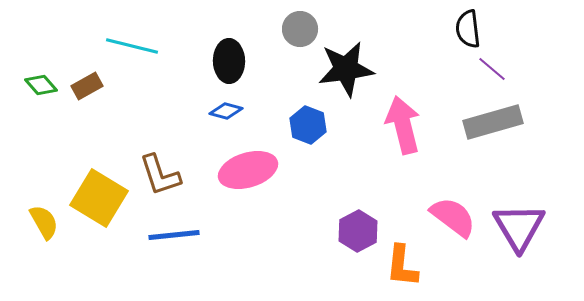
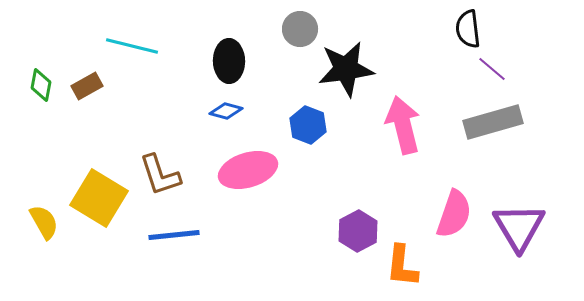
green diamond: rotated 52 degrees clockwise
pink semicircle: moved 1 px right, 3 px up; rotated 72 degrees clockwise
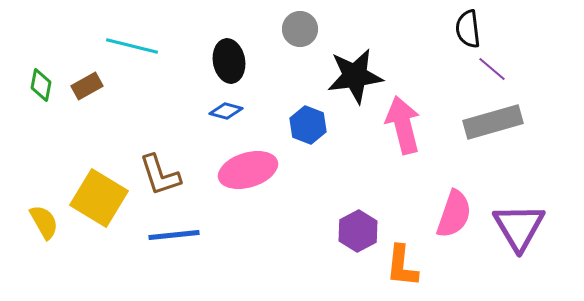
black ellipse: rotated 9 degrees counterclockwise
black star: moved 9 px right, 7 px down
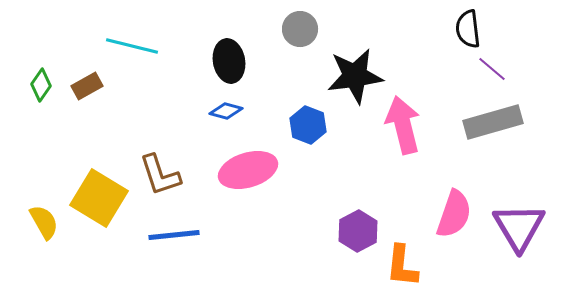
green diamond: rotated 24 degrees clockwise
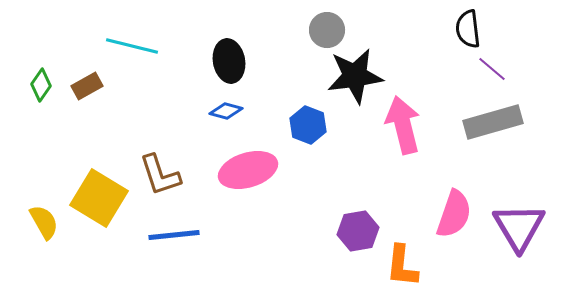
gray circle: moved 27 px right, 1 px down
purple hexagon: rotated 18 degrees clockwise
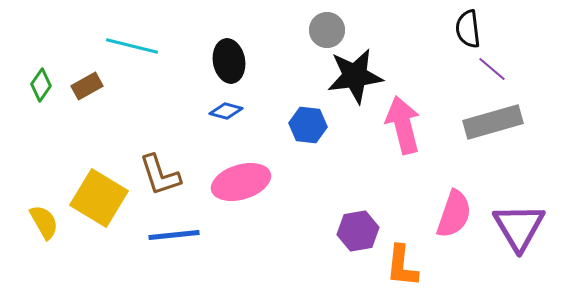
blue hexagon: rotated 15 degrees counterclockwise
pink ellipse: moved 7 px left, 12 px down
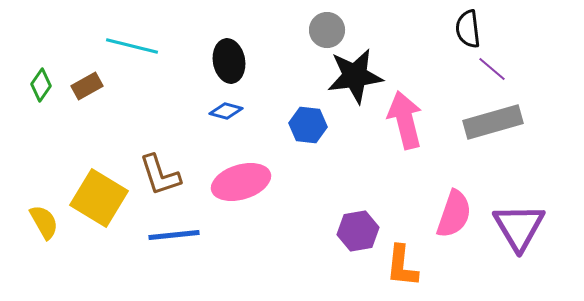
pink arrow: moved 2 px right, 5 px up
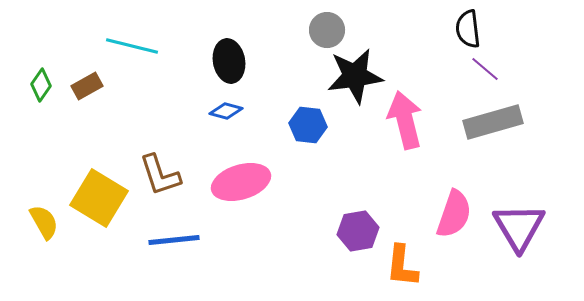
purple line: moved 7 px left
blue line: moved 5 px down
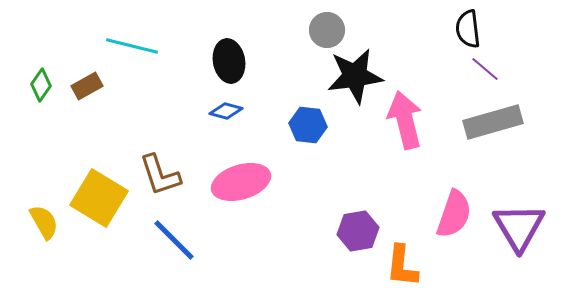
blue line: rotated 51 degrees clockwise
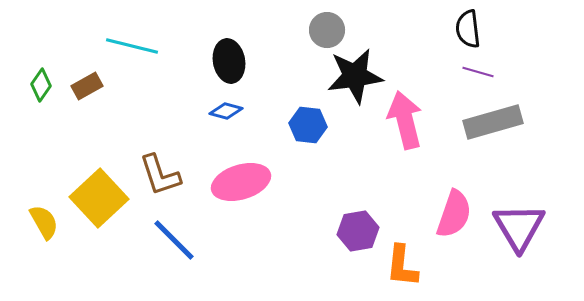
purple line: moved 7 px left, 3 px down; rotated 24 degrees counterclockwise
yellow square: rotated 16 degrees clockwise
